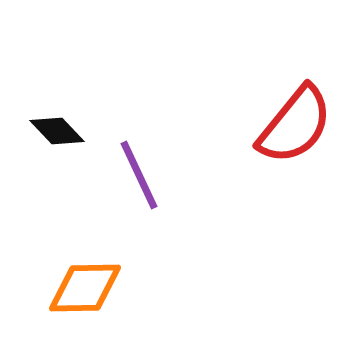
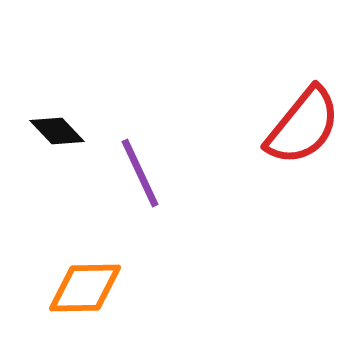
red semicircle: moved 8 px right, 1 px down
purple line: moved 1 px right, 2 px up
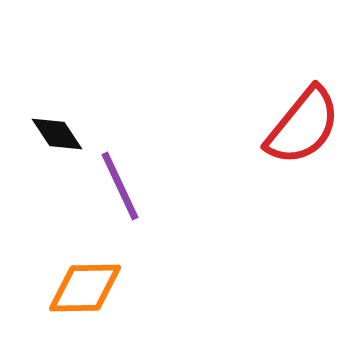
black diamond: moved 3 px down; rotated 10 degrees clockwise
purple line: moved 20 px left, 13 px down
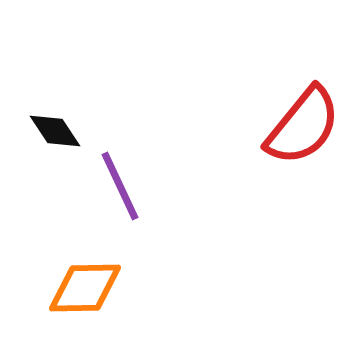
black diamond: moved 2 px left, 3 px up
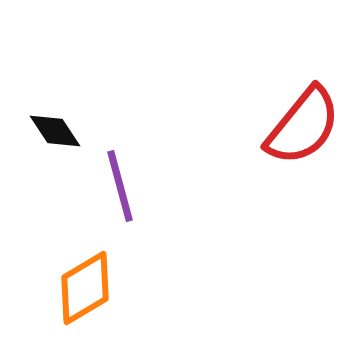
purple line: rotated 10 degrees clockwise
orange diamond: rotated 30 degrees counterclockwise
